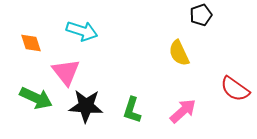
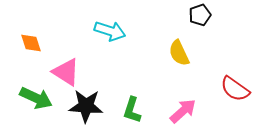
black pentagon: moved 1 px left
cyan arrow: moved 28 px right
pink triangle: rotated 20 degrees counterclockwise
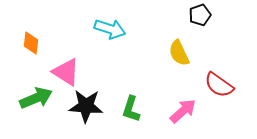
cyan arrow: moved 2 px up
orange diamond: rotated 25 degrees clockwise
red semicircle: moved 16 px left, 4 px up
green arrow: rotated 48 degrees counterclockwise
green L-shape: moved 1 px left, 1 px up
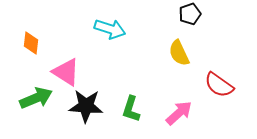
black pentagon: moved 10 px left, 1 px up
pink arrow: moved 4 px left, 2 px down
